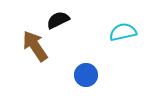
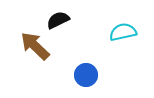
brown arrow: rotated 12 degrees counterclockwise
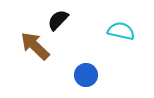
black semicircle: rotated 20 degrees counterclockwise
cyan semicircle: moved 2 px left, 1 px up; rotated 24 degrees clockwise
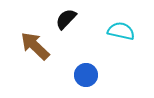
black semicircle: moved 8 px right, 1 px up
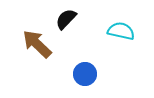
brown arrow: moved 2 px right, 2 px up
blue circle: moved 1 px left, 1 px up
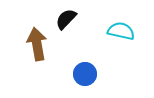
brown arrow: rotated 36 degrees clockwise
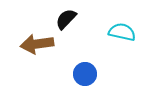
cyan semicircle: moved 1 px right, 1 px down
brown arrow: rotated 88 degrees counterclockwise
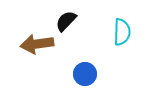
black semicircle: moved 2 px down
cyan semicircle: rotated 80 degrees clockwise
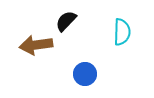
brown arrow: moved 1 px left, 1 px down
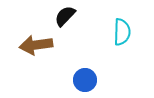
black semicircle: moved 1 px left, 5 px up
blue circle: moved 6 px down
